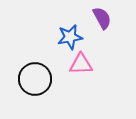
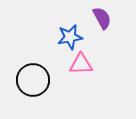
black circle: moved 2 px left, 1 px down
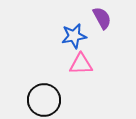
blue star: moved 4 px right, 1 px up
black circle: moved 11 px right, 20 px down
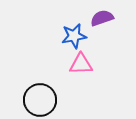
purple semicircle: rotated 80 degrees counterclockwise
black circle: moved 4 px left
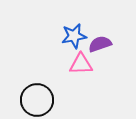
purple semicircle: moved 2 px left, 26 px down
black circle: moved 3 px left
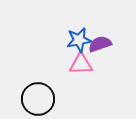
blue star: moved 5 px right, 4 px down
black circle: moved 1 px right, 1 px up
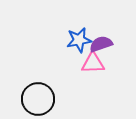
purple semicircle: moved 1 px right
pink triangle: moved 12 px right, 1 px up
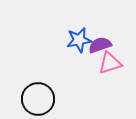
purple semicircle: moved 1 px left, 1 px down
pink triangle: moved 17 px right; rotated 15 degrees counterclockwise
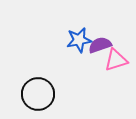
pink triangle: moved 6 px right, 3 px up
black circle: moved 5 px up
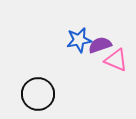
pink triangle: rotated 40 degrees clockwise
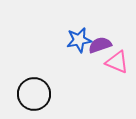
pink triangle: moved 1 px right, 2 px down
black circle: moved 4 px left
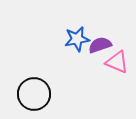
blue star: moved 2 px left, 1 px up
